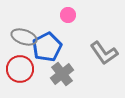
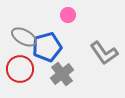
gray ellipse: rotated 10 degrees clockwise
blue pentagon: rotated 12 degrees clockwise
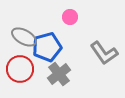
pink circle: moved 2 px right, 2 px down
gray cross: moved 3 px left
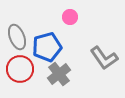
gray ellipse: moved 7 px left; rotated 40 degrees clockwise
gray L-shape: moved 5 px down
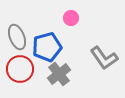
pink circle: moved 1 px right, 1 px down
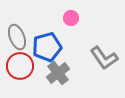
red circle: moved 3 px up
gray cross: moved 1 px left, 1 px up
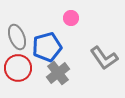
red circle: moved 2 px left, 2 px down
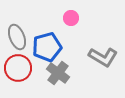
gray L-shape: moved 1 px left, 1 px up; rotated 24 degrees counterclockwise
gray cross: rotated 15 degrees counterclockwise
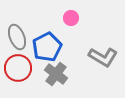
blue pentagon: rotated 12 degrees counterclockwise
gray cross: moved 2 px left, 1 px down
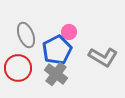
pink circle: moved 2 px left, 14 px down
gray ellipse: moved 9 px right, 2 px up
blue pentagon: moved 10 px right, 3 px down
